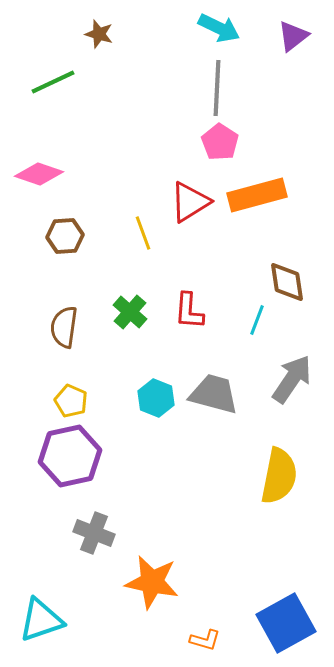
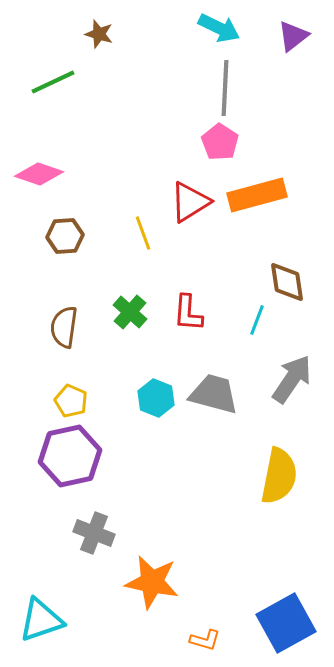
gray line: moved 8 px right
red L-shape: moved 1 px left, 2 px down
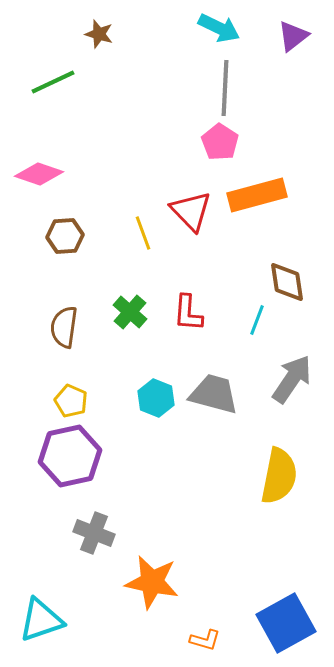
red triangle: moved 1 px right, 9 px down; rotated 42 degrees counterclockwise
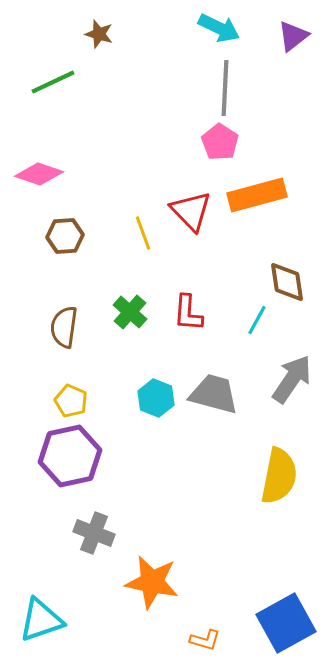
cyan line: rotated 8 degrees clockwise
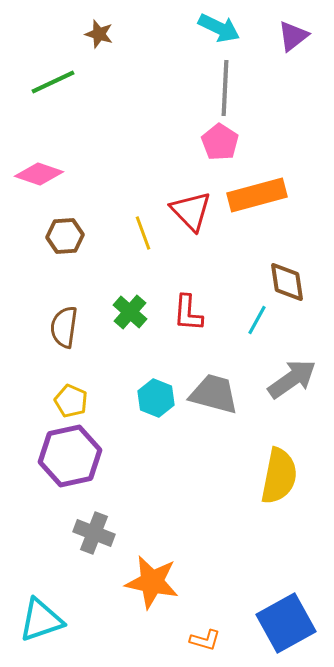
gray arrow: rotated 21 degrees clockwise
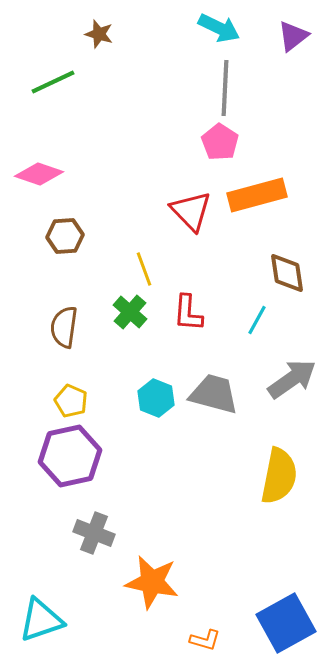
yellow line: moved 1 px right, 36 px down
brown diamond: moved 9 px up
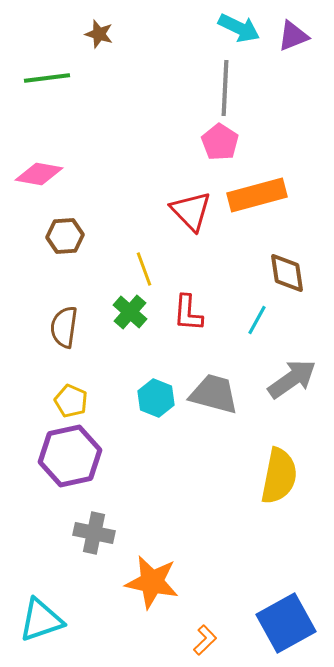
cyan arrow: moved 20 px right
purple triangle: rotated 16 degrees clockwise
green line: moved 6 px left, 4 px up; rotated 18 degrees clockwise
pink diamond: rotated 9 degrees counterclockwise
gray cross: rotated 9 degrees counterclockwise
orange L-shape: rotated 60 degrees counterclockwise
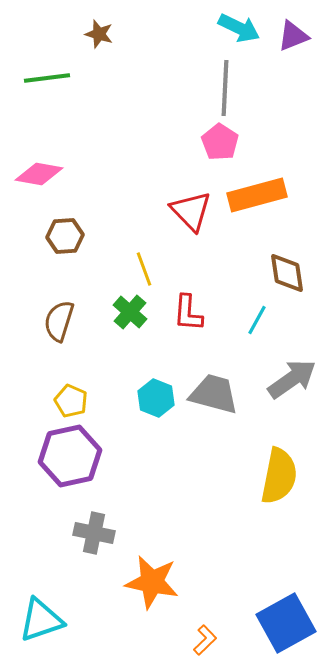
brown semicircle: moved 5 px left, 6 px up; rotated 9 degrees clockwise
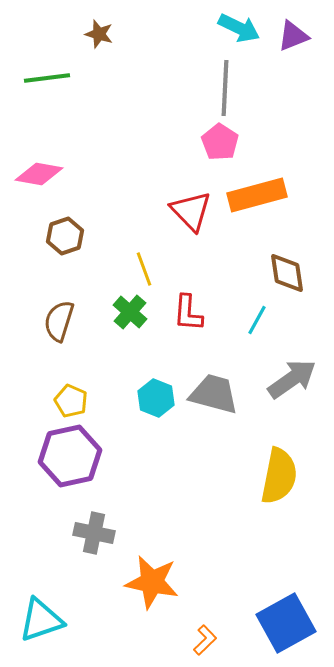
brown hexagon: rotated 15 degrees counterclockwise
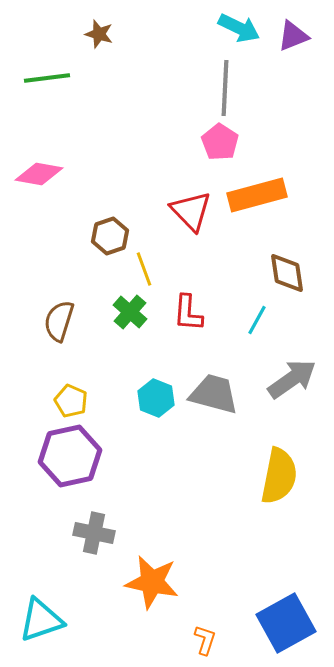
brown hexagon: moved 45 px right
orange L-shape: rotated 28 degrees counterclockwise
